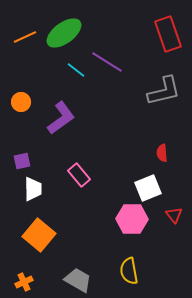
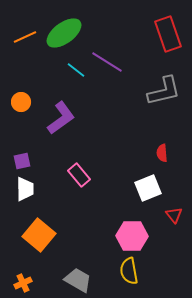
white trapezoid: moved 8 px left
pink hexagon: moved 17 px down
orange cross: moved 1 px left, 1 px down
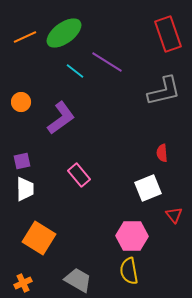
cyan line: moved 1 px left, 1 px down
orange square: moved 3 px down; rotated 8 degrees counterclockwise
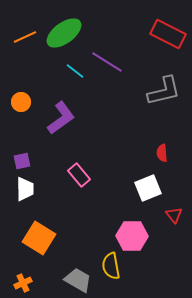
red rectangle: rotated 44 degrees counterclockwise
yellow semicircle: moved 18 px left, 5 px up
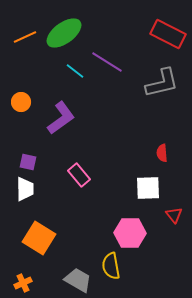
gray L-shape: moved 2 px left, 8 px up
purple square: moved 6 px right, 1 px down; rotated 24 degrees clockwise
white square: rotated 20 degrees clockwise
pink hexagon: moved 2 px left, 3 px up
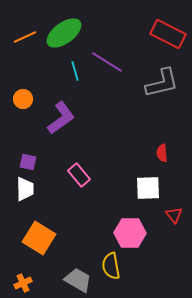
cyan line: rotated 36 degrees clockwise
orange circle: moved 2 px right, 3 px up
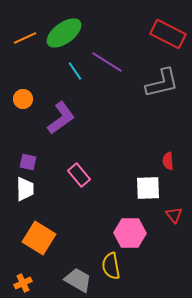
orange line: moved 1 px down
cyan line: rotated 18 degrees counterclockwise
red semicircle: moved 6 px right, 8 px down
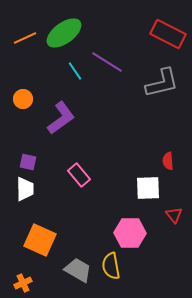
orange square: moved 1 px right, 2 px down; rotated 8 degrees counterclockwise
gray trapezoid: moved 10 px up
